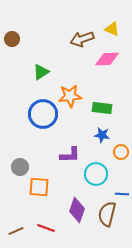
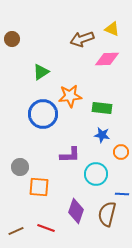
purple diamond: moved 1 px left, 1 px down
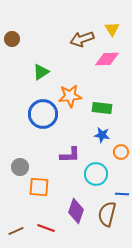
yellow triangle: rotated 35 degrees clockwise
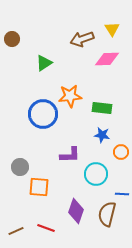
green triangle: moved 3 px right, 9 px up
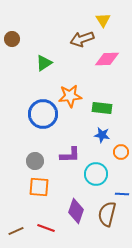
yellow triangle: moved 9 px left, 9 px up
gray circle: moved 15 px right, 6 px up
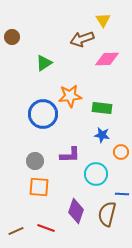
brown circle: moved 2 px up
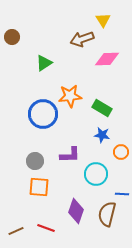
green rectangle: rotated 24 degrees clockwise
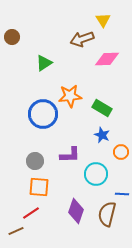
blue star: rotated 14 degrees clockwise
red line: moved 15 px left, 15 px up; rotated 54 degrees counterclockwise
